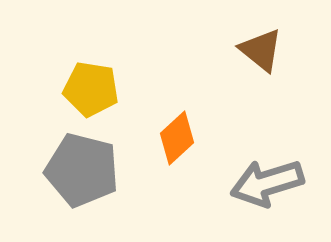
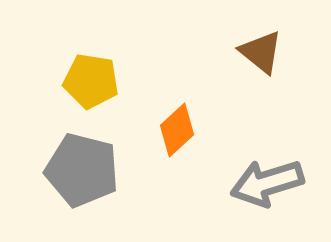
brown triangle: moved 2 px down
yellow pentagon: moved 8 px up
orange diamond: moved 8 px up
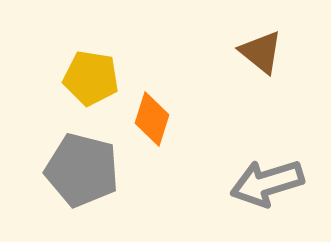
yellow pentagon: moved 3 px up
orange diamond: moved 25 px left, 11 px up; rotated 30 degrees counterclockwise
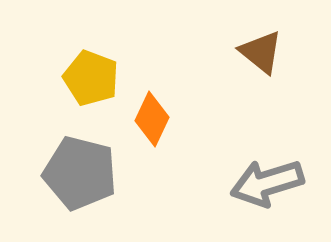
yellow pentagon: rotated 12 degrees clockwise
orange diamond: rotated 8 degrees clockwise
gray pentagon: moved 2 px left, 3 px down
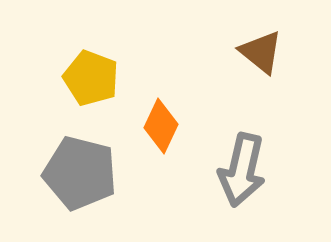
orange diamond: moved 9 px right, 7 px down
gray arrow: moved 25 px left, 13 px up; rotated 60 degrees counterclockwise
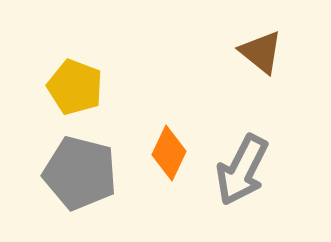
yellow pentagon: moved 16 px left, 9 px down
orange diamond: moved 8 px right, 27 px down
gray arrow: rotated 14 degrees clockwise
